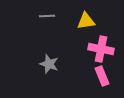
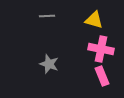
yellow triangle: moved 8 px right, 1 px up; rotated 24 degrees clockwise
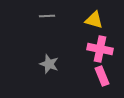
pink cross: moved 1 px left
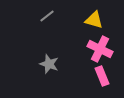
gray line: rotated 35 degrees counterclockwise
pink cross: rotated 15 degrees clockwise
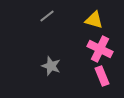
gray star: moved 2 px right, 2 px down
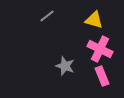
gray star: moved 14 px right
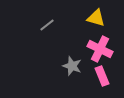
gray line: moved 9 px down
yellow triangle: moved 2 px right, 2 px up
gray star: moved 7 px right
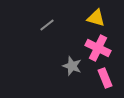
pink cross: moved 2 px left, 1 px up
pink rectangle: moved 3 px right, 2 px down
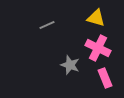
gray line: rotated 14 degrees clockwise
gray star: moved 2 px left, 1 px up
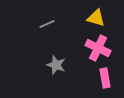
gray line: moved 1 px up
gray star: moved 14 px left
pink rectangle: rotated 12 degrees clockwise
